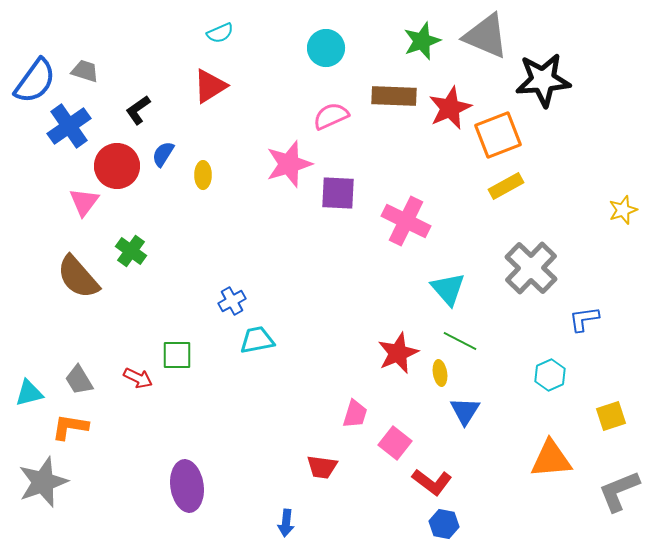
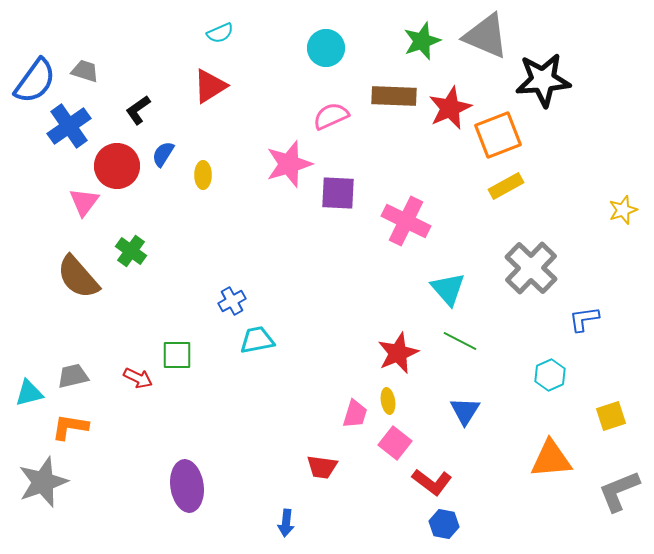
yellow ellipse at (440, 373): moved 52 px left, 28 px down
gray trapezoid at (79, 380): moved 6 px left, 4 px up; rotated 108 degrees clockwise
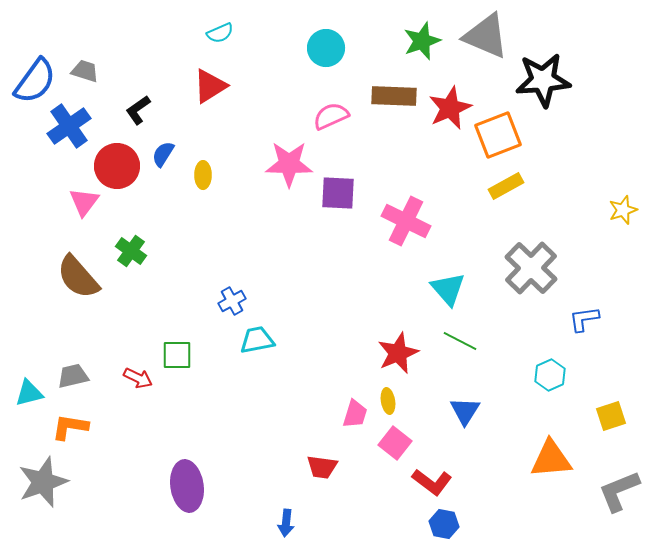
pink star at (289, 164): rotated 18 degrees clockwise
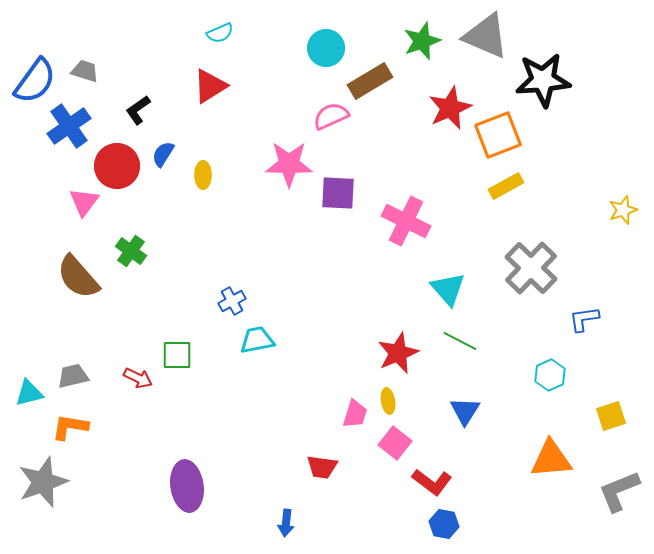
brown rectangle at (394, 96): moved 24 px left, 15 px up; rotated 33 degrees counterclockwise
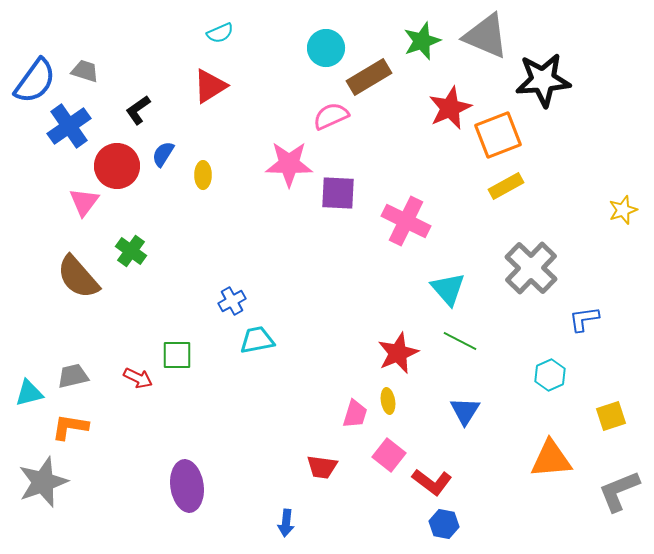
brown rectangle at (370, 81): moved 1 px left, 4 px up
pink square at (395, 443): moved 6 px left, 12 px down
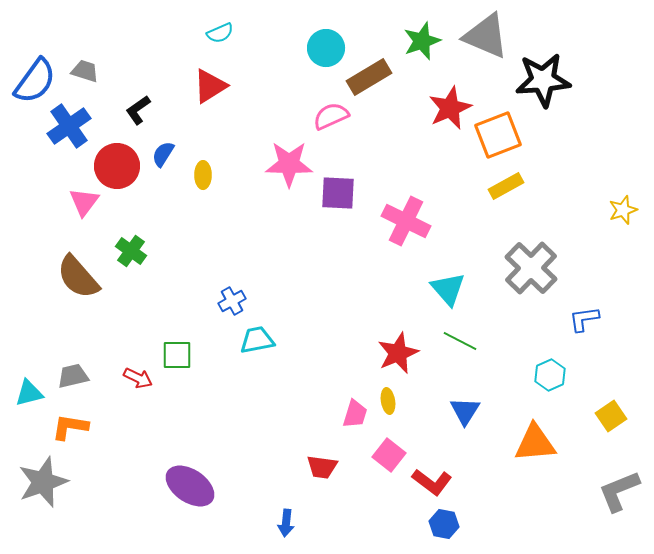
yellow square at (611, 416): rotated 16 degrees counterclockwise
orange triangle at (551, 459): moved 16 px left, 16 px up
purple ellipse at (187, 486): moved 3 px right; rotated 48 degrees counterclockwise
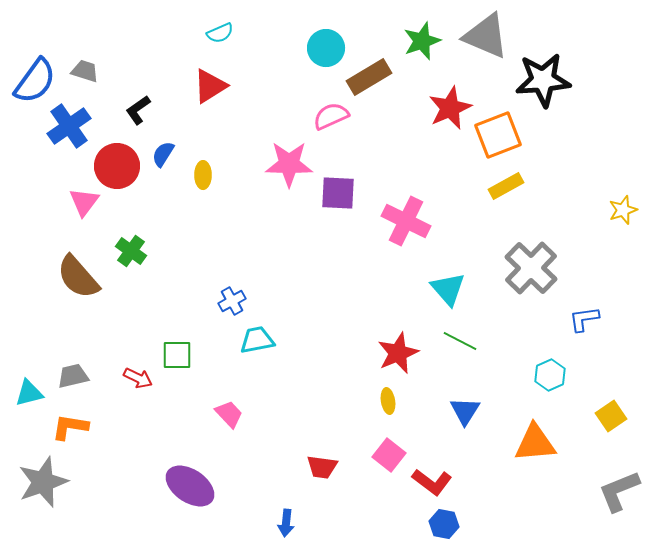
pink trapezoid at (355, 414): moved 126 px left; rotated 60 degrees counterclockwise
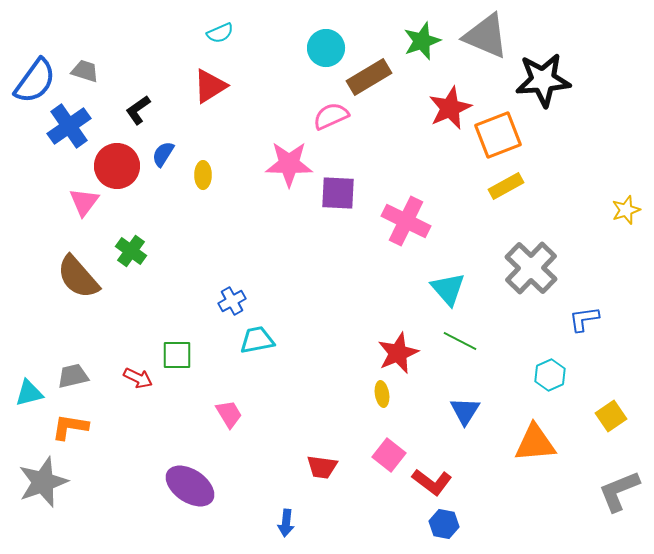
yellow star at (623, 210): moved 3 px right
yellow ellipse at (388, 401): moved 6 px left, 7 px up
pink trapezoid at (229, 414): rotated 12 degrees clockwise
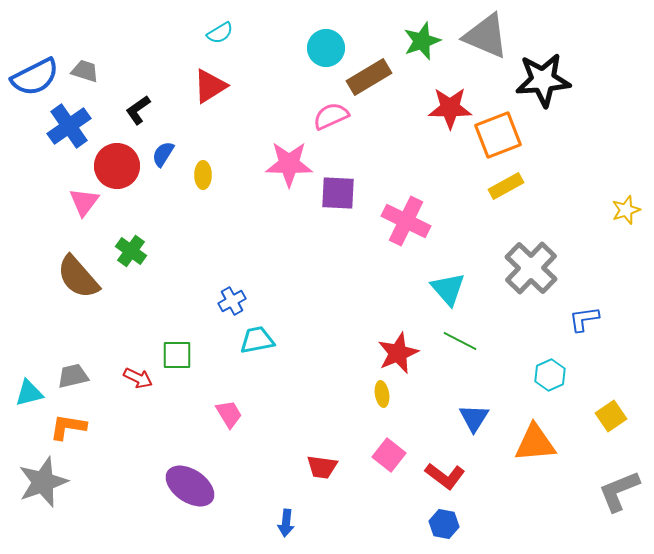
cyan semicircle at (220, 33): rotated 8 degrees counterclockwise
blue semicircle at (35, 81): moved 4 px up; rotated 27 degrees clockwise
red star at (450, 108): rotated 24 degrees clockwise
blue triangle at (465, 411): moved 9 px right, 7 px down
orange L-shape at (70, 427): moved 2 px left
red L-shape at (432, 482): moved 13 px right, 6 px up
